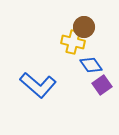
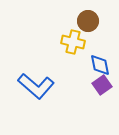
brown circle: moved 4 px right, 6 px up
blue diamond: moved 9 px right; rotated 25 degrees clockwise
blue L-shape: moved 2 px left, 1 px down
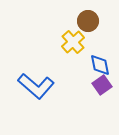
yellow cross: rotated 35 degrees clockwise
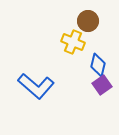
yellow cross: rotated 25 degrees counterclockwise
blue diamond: moved 2 px left; rotated 25 degrees clockwise
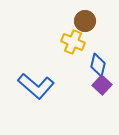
brown circle: moved 3 px left
purple square: rotated 12 degrees counterclockwise
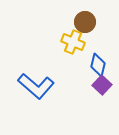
brown circle: moved 1 px down
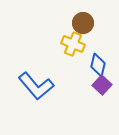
brown circle: moved 2 px left, 1 px down
yellow cross: moved 2 px down
blue L-shape: rotated 9 degrees clockwise
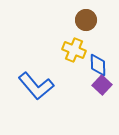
brown circle: moved 3 px right, 3 px up
yellow cross: moved 1 px right, 6 px down
blue diamond: rotated 15 degrees counterclockwise
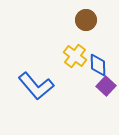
yellow cross: moved 1 px right, 6 px down; rotated 15 degrees clockwise
purple square: moved 4 px right, 1 px down
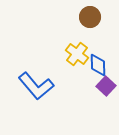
brown circle: moved 4 px right, 3 px up
yellow cross: moved 2 px right, 2 px up
